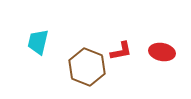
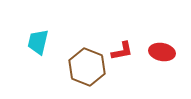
red L-shape: moved 1 px right
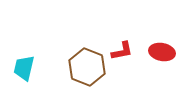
cyan trapezoid: moved 14 px left, 26 px down
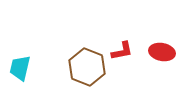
cyan trapezoid: moved 4 px left
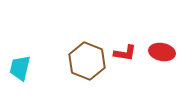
red L-shape: moved 3 px right, 2 px down; rotated 20 degrees clockwise
brown hexagon: moved 6 px up
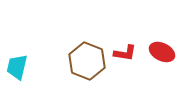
red ellipse: rotated 15 degrees clockwise
cyan trapezoid: moved 3 px left, 1 px up
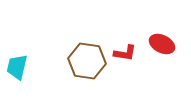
red ellipse: moved 8 px up
brown hexagon: rotated 12 degrees counterclockwise
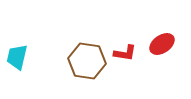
red ellipse: rotated 60 degrees counterclockwise
cyan trapezoid: moved 10 px up
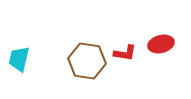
red ellipse: moved 1 px left; rotated 20 degrees clockwise
cyan trapezoid: moved 2 px right, 2 px down
